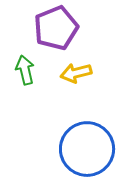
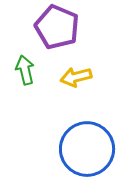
purple pentagon: moved 1 px right, 1 px up; rotated 27 degrees counterclockwise
yellow arrow: moved 4 px down
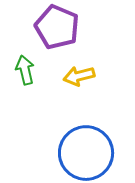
yellow arrow: moved 3 px right, 1 px up
blue circle: moved 1 px left, 4 px down
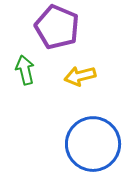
yellow arrow: moved 1 px right
blue circle: moved 7 px right, 9 px up
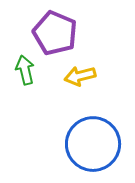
purple pentagon: moved 2 px left, 6 px down
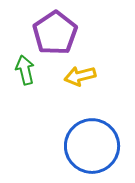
purple pentagon: rotated 15 degrees clockwise
blue circle: moved 1 px left, 2 px down
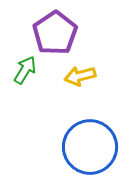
green arrow: rotated 44 degrees clockwise
blue circle: moved 2 px left, 1 px down
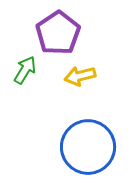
purple pentagon: moved 3 px right
blue circle: moved 2 px left
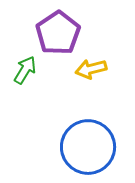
yellow arrow: moved 11 px right, 7 px up
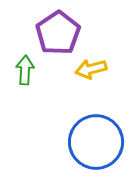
green arrow: rotated 28 degrees counterclockwise
blue circle: moved 8 px right, 5 px up
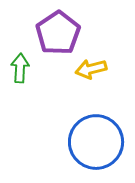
green arrow: moved 5 px left, 2 px up
